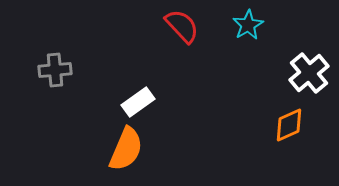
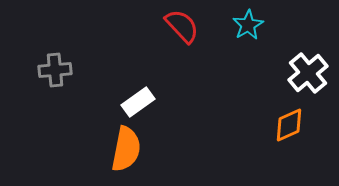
white cross: moved 1 px left
orange semicircle: rotated 12 degrees counterclockwise
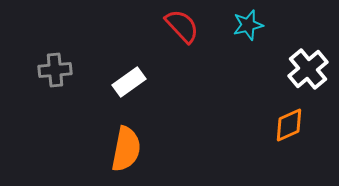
cyan star: rotated 16 degrees clockwise
white cross: moved 4 px up
white rectangle: moved 9 px left, 20 px up
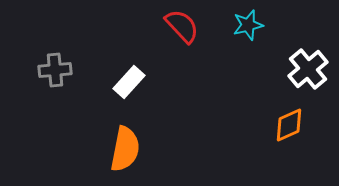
white rectangle: rotated 12 degrees counterclockwise
orange semicircle: moved 1 px left
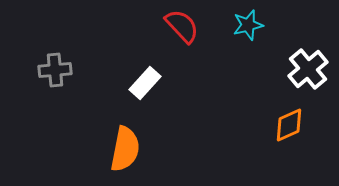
white rectangle: moved 16 px right, 1 px down
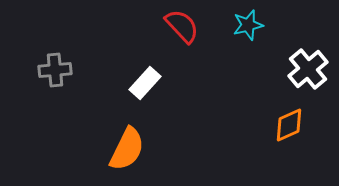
orange semicircle: moved 2 px right; rotated 15 degrees clockwise
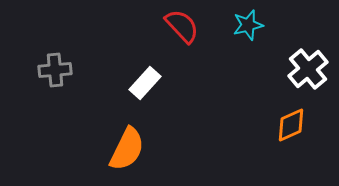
orange diamond: moved 2 px right
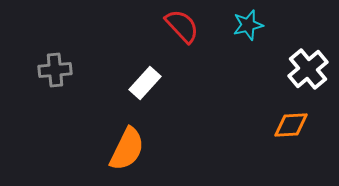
orange diamond: rotated 21 degrees clockwise
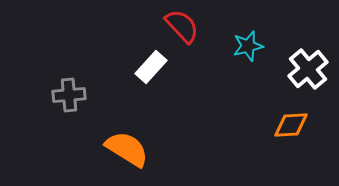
cyan star: moved 21 px down
gray cross: moved 14 px right, 25 px down
white rectangle: moved 6 px right, 16 px up
orange semicircle: rotated 84 degrees counterclockwise
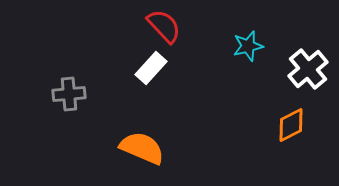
red semicircle: moved 18 px left
white rectangle: moved 1 px down
gray cross: moved 1 px up
orange diamond: rotated 24 degrees counterclockwise
orange semicircle: moved 15 px right, 1 px up; rotated 9 degrees counterclockwise
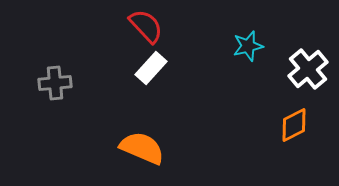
red semicircle: moved 18 px left
gray cross: moved 14 px left, 11 px up
orange diamond: moved 3 px right
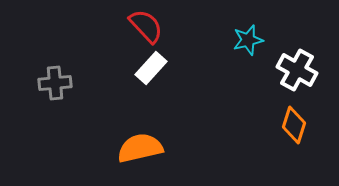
cyan star: moved 6 px up
white cross: moved 11 px left, 1 px down; rotated 21 degrees counterclockwise
orange diamond: rotated 45 degrees counterclockwise
orange semicircle: moved 2 px left; rotated 36 degrees counterclockwise
